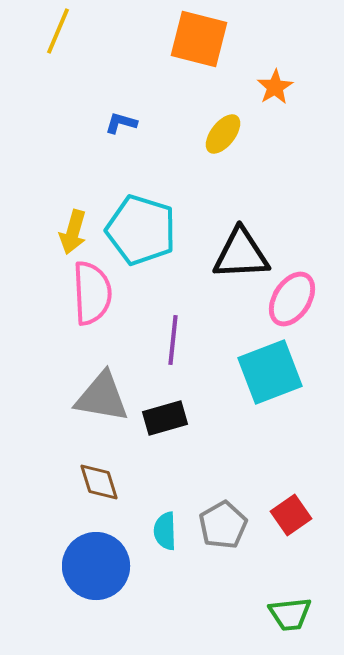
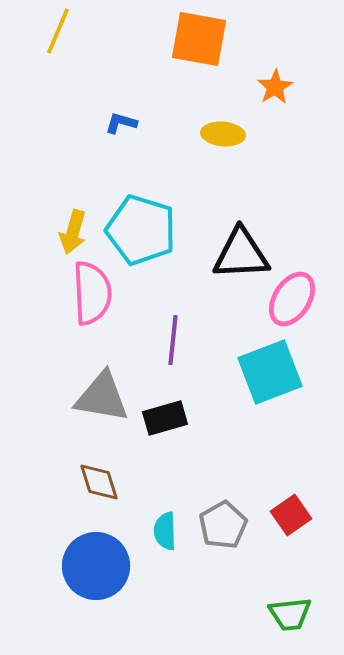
orange square: rotated 4 degrees counterclockwise
yellow ellipse: rotated 57 degrees clockwise
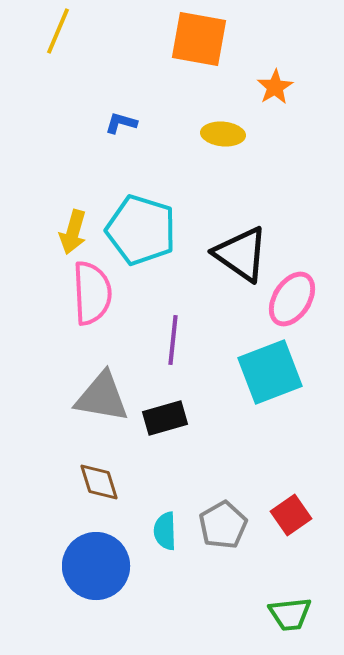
black triangle: rotated 38 degrees clockwise
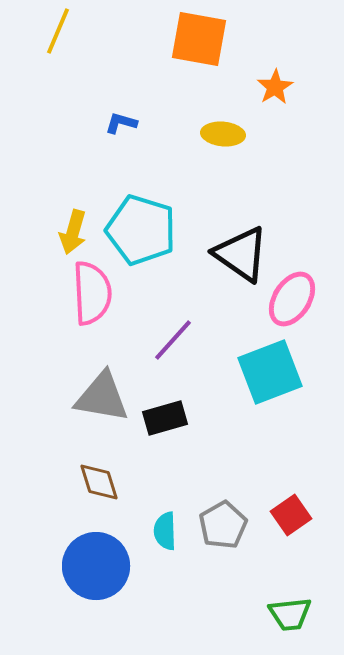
purple line: rotated 36 degrees clockwise
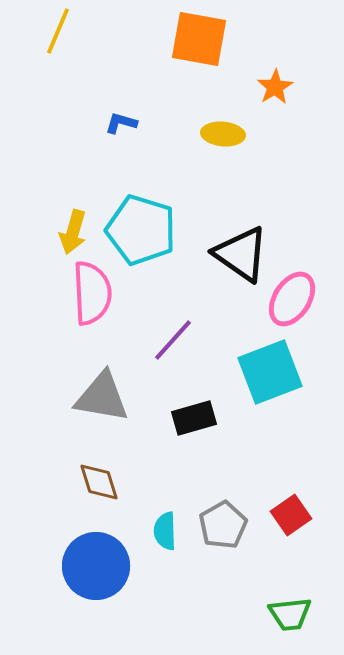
black rectangle: moved 29 px right
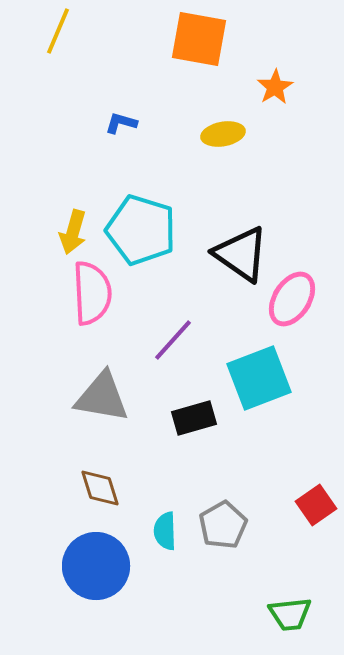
yellow ellipse: rotated 15 degrees counterclockwise
cyan square: moved 11 px left, 6 px down
brown diamond: moved 1 px right, 6 px down
red square: moved 25 px right, 10 px up
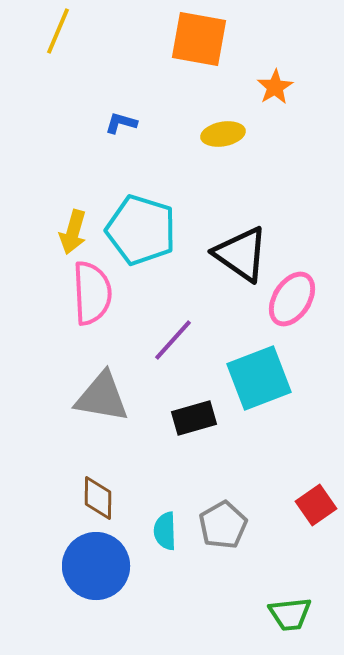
brown diamond: moved 2 px left, 10 px down; rotated 18 degrees clockwise
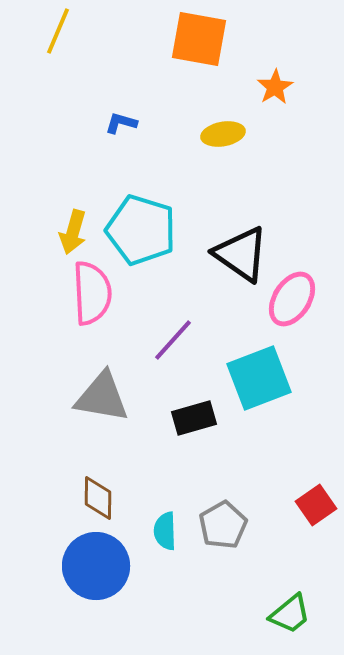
green trapezoid: rotated 33 degrees counterclockwise
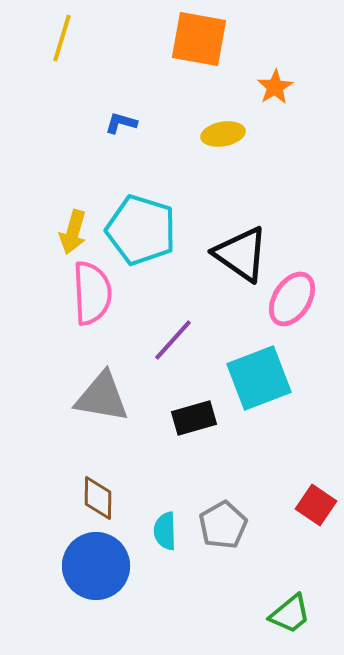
yellow line: moved 4 px right, 7 px down; rotated 6 degrees counterclockwise
red square: rotated 21 degrees counterclockwise
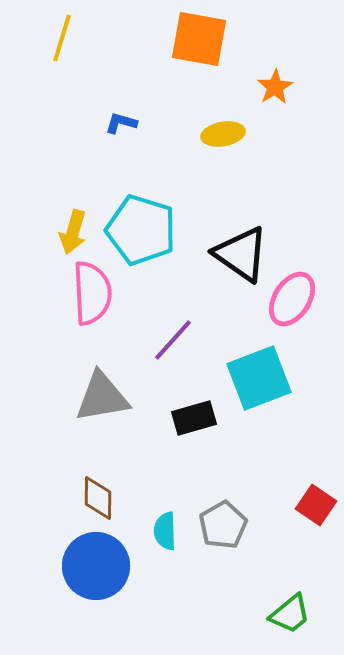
gray triangle: rotated 20 degrees counterclockwise
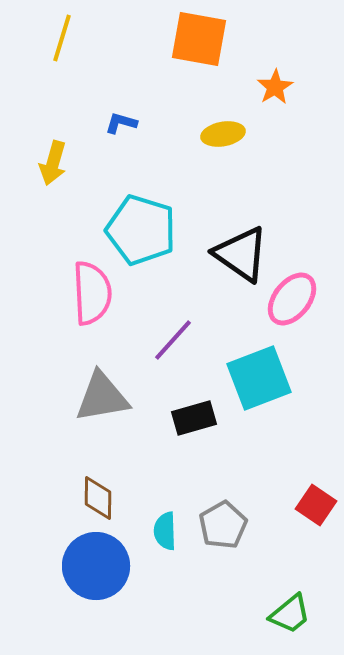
yellow arrow: moved 20 px left, 69 px up
pink ellipse: rotated 6 degrees clockwise
